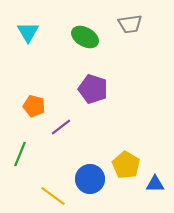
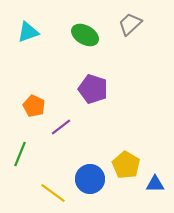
gray trapezoid: rotated 145 degrees clockwise
cyan triangle: rotated 40 degrees clockwise
green ellipse: moved 2 px up
orange pentagon: rotated 10 degrees clockwise
yellow line: moved 3 px up
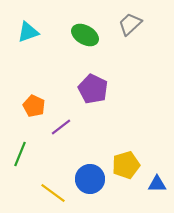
purple pentagon: rotated 8 degrees clockwise
yellow pentagon: rotated 24 degrees clockwise
blue triangle: moved 2 px right
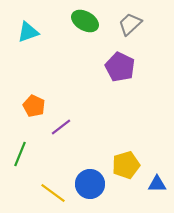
green ellipse: moved 14 px up
purple pentagon: moved 27 px right, 22 px up
blue circle: moved 5 px down
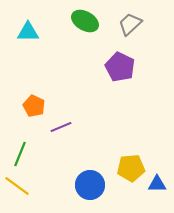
cyan triangle: rotated 20 degrees clockwise
purple line: rotated 15 degrees clockwise
yellow pentagon: moved 5 px right, 3 px down; rotated 12 degrees clockwise
blue circle: moved 1 px down
yellow line: moved 36 px left, 7 px up
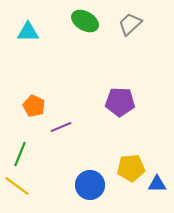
purple pentagon: moved 35 px down; rotated 24 degrees counterclockwise
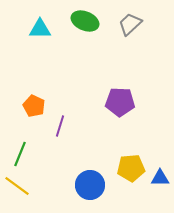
green ellipse: rotated 8 degrees counterclockwise
cyan triangle: moved 12 px right, 3 px up
purple line: moved 1 px left, 1 px up; rotated 50 degrees counterclockwise
blue triangle: moved 3 px right, 6 px up
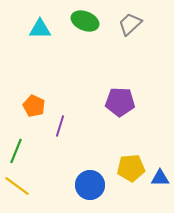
green line: moved 4 px left, 3 px up
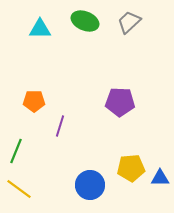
gray trapezoid: moved 1 px left, 2 px up
orange pentagon: moved 5 px up; rotated 25 degrees counterclockwise
yellow line: moved 2 px right, 3 px down
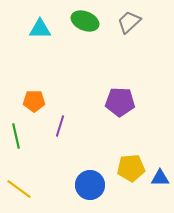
green line: moved 15 px up; rotated 35 degrees counterclockwise
